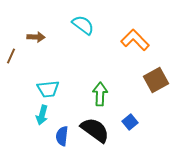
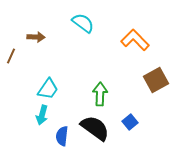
cyan semicircle: moved 2 px up
cyan trapezoid: rotated 50 degrees counterclockwise
black semicircle: moved 2 px up
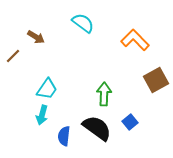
brown arrow: rotated 30 degrees clockwise
brown line: moved 2 px right; rotated 21 degrees clockwise
cyan trapezoid: moved 1 px left
green arrow: moved 4 px right
black semicircle: moved 2 px right
blue semicircle: moved 2 px right
